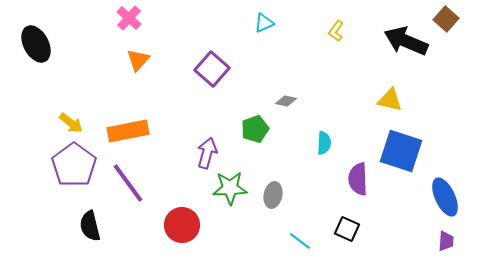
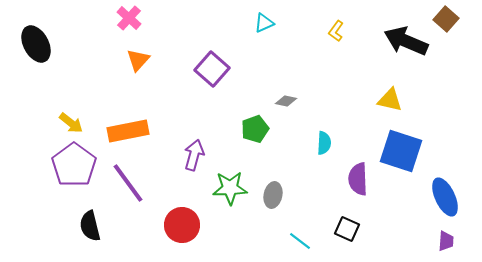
purple arrow: moved 13 px left, 2 px down
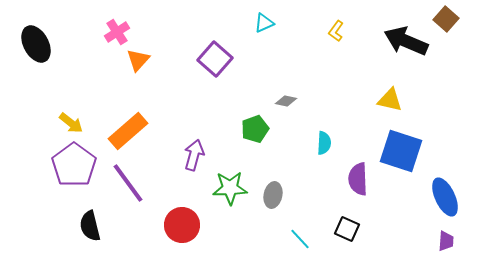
pink cross: moved 12 px left, 14 px down; rotated 15 degrees clockwise
purple square: moved 3 px right, 10 px up
orange rectangle: rotated 30 degrees counterclockwise
cyan line: moved 2 px up; rotated 10 degrees clockwise
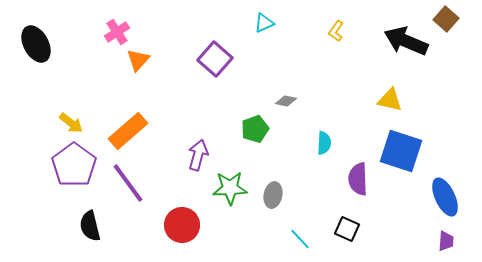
purple arrow: moved 4 px right
